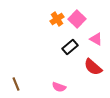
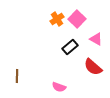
brown line: moved 1 px right, 8 px up; rotated 24 degrees clockwise
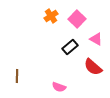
orange cross: moved 6 px left, 3 px up
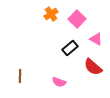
orange cross: moved 2 px up
black rectangle: moved 1 px down
brown line: moved 3 px right
pink semicircle: moved 5 px up
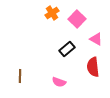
orange cross: moved 1 px right, 1 px up
black rectangle: moved 3 px left, 1 px down
red semicircle: rotated 42 degrees clockwise
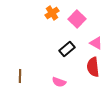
pink triangle: moved 4 px down
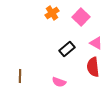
pink square: moved 4 px right, 2 px up
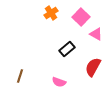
orange cross: moved 1 px left
pink triangle: moved 9 px up
red semicircle: rotated 36 degrees clockwise
brown line: rotated 16 degrees clockwise
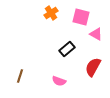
pink square: rotated 30 degrees counterclockwise
pink semicircle: moved 1 px up
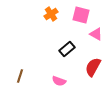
orange cross: moved 1 px down
pink square: moved 2 px up
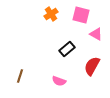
red semicircle: moved 1 px left, 1 px up
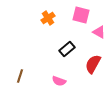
orange cross: moved 3 px left, 4 px down
pink triangle: moved 3 px right, 2 px up
red semicircle: moved 1 px right, 2 px up
